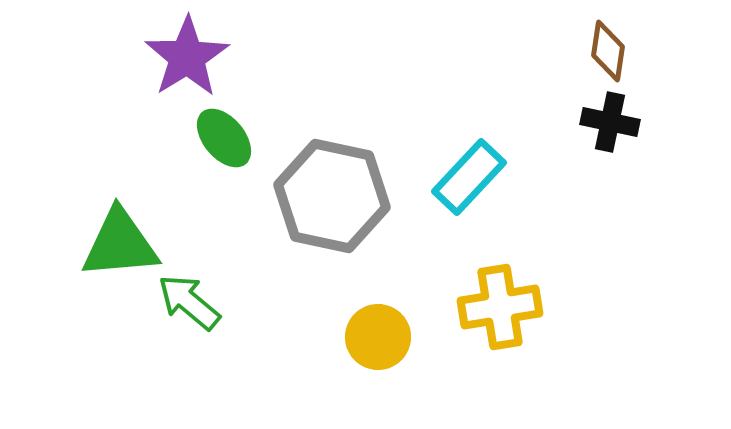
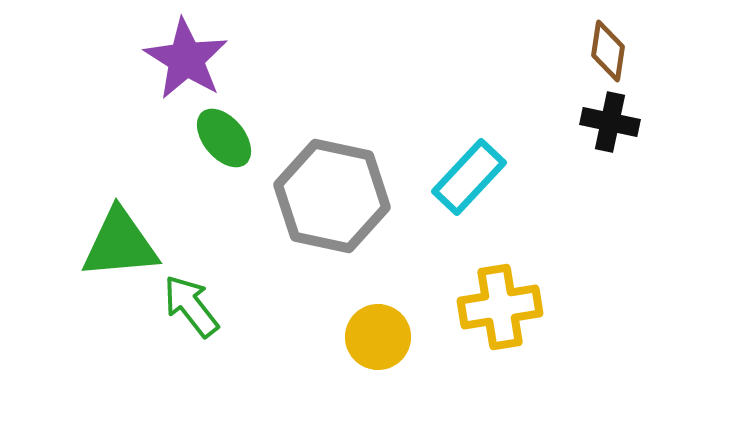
purple star: moved 1 px left, 2 px down; rotated 8 degrees counterclockwise
green arrow: moved 2 px right, 4 px down; rotated 12 degrees clockwise
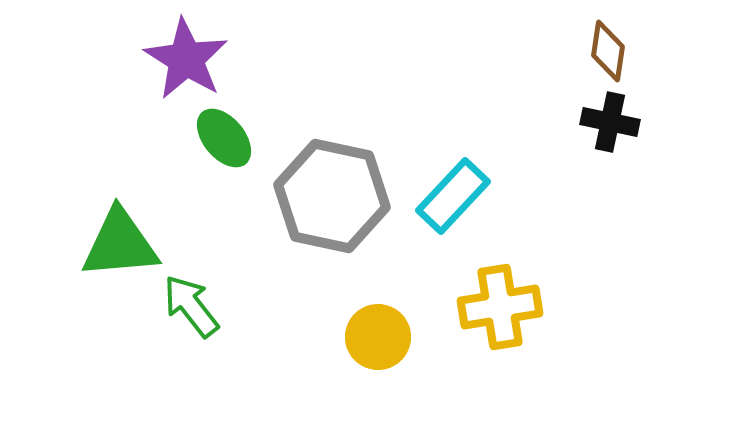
cyan rectangle: moved 16 px left, 19 px down
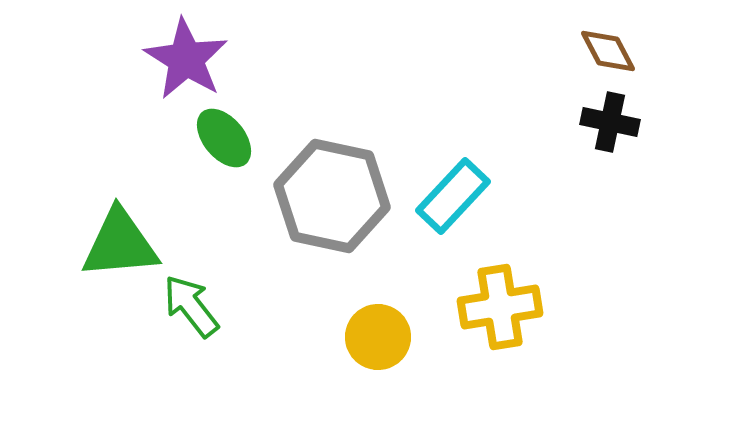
brown diamond: rotated 36 degrees counterclockwise
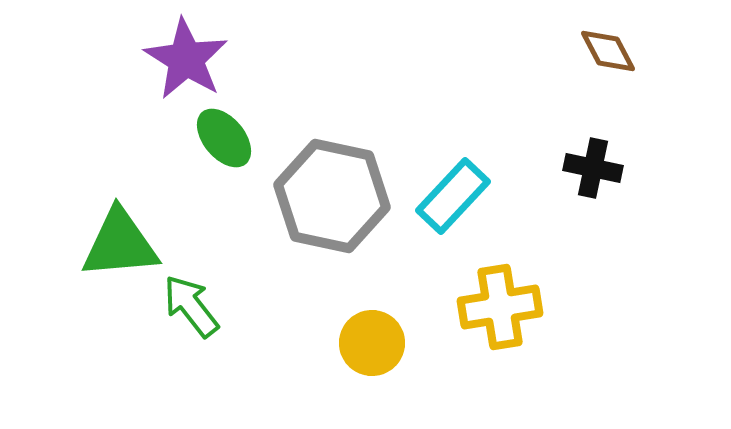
black cross: moved 17 px left, 46 px down
yellow circle: moved 6 px left, 6 px down
